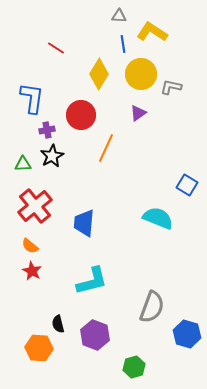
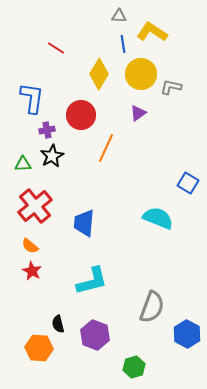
blue square: moved 1 px right, 2 px up
blue hexagon: rotated 12 degrees clockwise
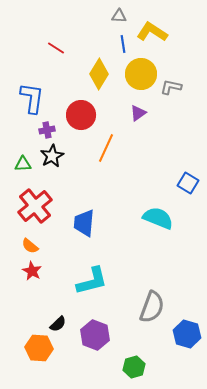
black semicircle: rotated 120 degrees counterclockwise
blue hexagon: rotated 12 degrees counterclockwise
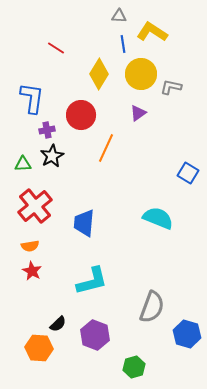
blue square: moved 10 px up
orange semicircle: rotated 48 degrees counterclockwise
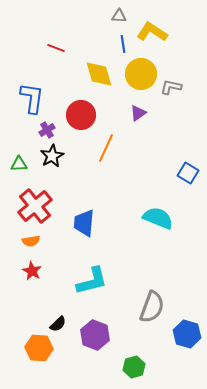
red line: rotated 12 degrees counterclockwise
yellow diamond: rotated 48 degrees counterclockwise
purple cross: rotated 21 degrees counterclockwise
green triangle: moved 4 px left
orange semicircle: moved 1 px right, 5 px up
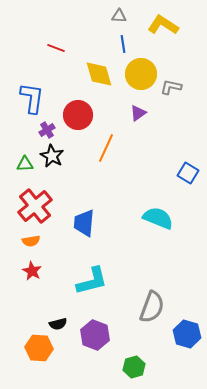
yellow L-shape: moved 11 px right, 7 px up
red circle: moved 3 px left
black star: rotated 15 degrees counterclockwise
green triangle: moved 6 px right
black semicircle: rotated 30 degrees clockwise
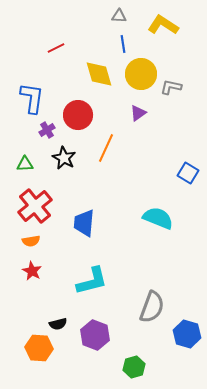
red line: rotated 48 degrees counterclockwise
black star: moved 12 px right, 2 px down
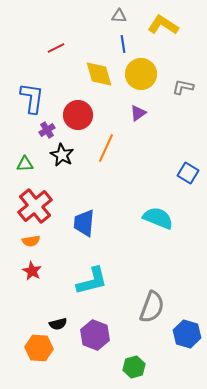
gray L-shape: moved 12 px right
black star: moved 2 px left, 3 px up
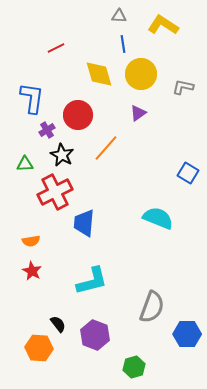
orange line: rotated 16 degrees clockwise
red cross: moved 20 px right, 14 px up; rotated 12 degrees clockwise
black semicircle: rotated 114 degrees counterclockwise
blue hexagon: rotated 16 degrees counterclockwise
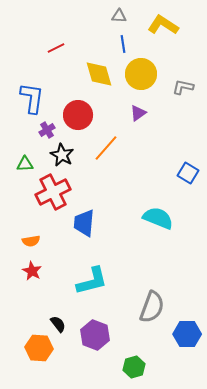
red cross: moved 2 px left
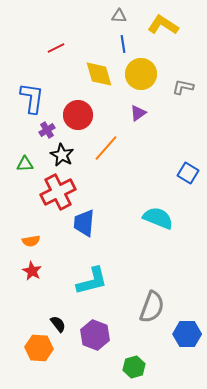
red cross: moved 5 px right
